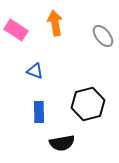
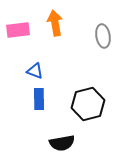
pink rectangle: moved 2 px right; rotated 40 degrees counterclockwise
gray ellipse: rotated 30 degrees clockwise
blue rectangle: moved 13 px up
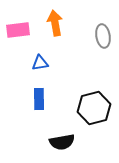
blue triangle: moved 5 px right, 8 px up; rotated 30 degrees counterclockwise
black hexagon: moved 6 px right, 4 px down
black semicircle: moved 1 px up
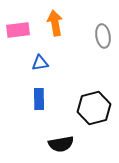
black semicircle: moved 1 px left, 2 px down
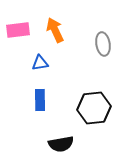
orange arrow: moved 7 px down; rotated 15 degrees counterclockwise
gray ellipse: moved 8 px down
blue rectangle: moved 1 px right, 1 px down
black hexagon: rotated 8 degrees clockwise
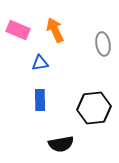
pink rectangle: rotated 30 degrees clockwise
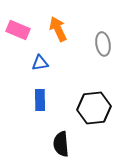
orange arrow: moved 3 px right, 1 px up
black semicircle: rotated 95 degrees clockwise
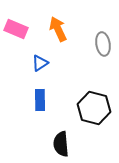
pink rectangle: moved 2 px left, 1 px up
blue triangle: rotated 24 degrees counterclockwise
black hexagon: rotated 20 degrees clockwise
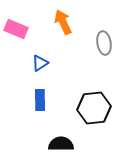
orange arrow: moved 5 px right, 7 px up
gray ellipse: moved 1 px right, 1 px up
black hexagon: rotated 20 degrees counterclockwise
black semicircle: rotated 95 degrees clockwise
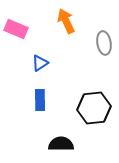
orange arrow: moved 3 px right, 1 px up
